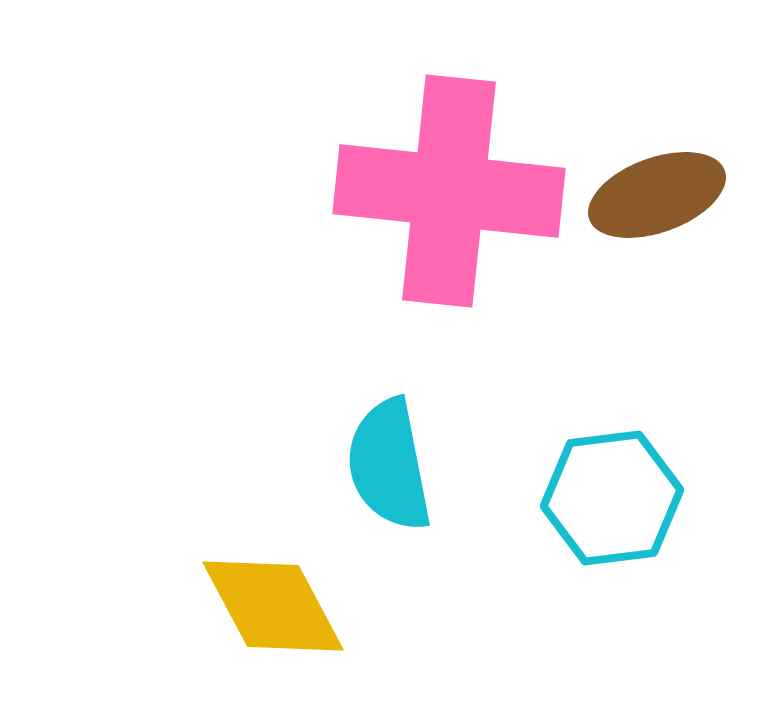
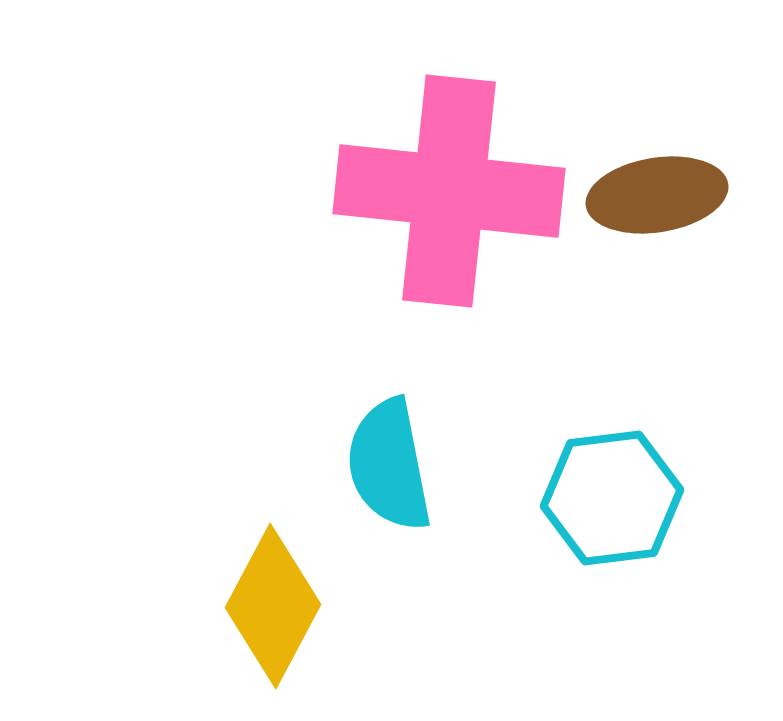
brown ellipse: rotated 11 degrees clockwise
yellow diamond: rotated 56 degrees clockwise
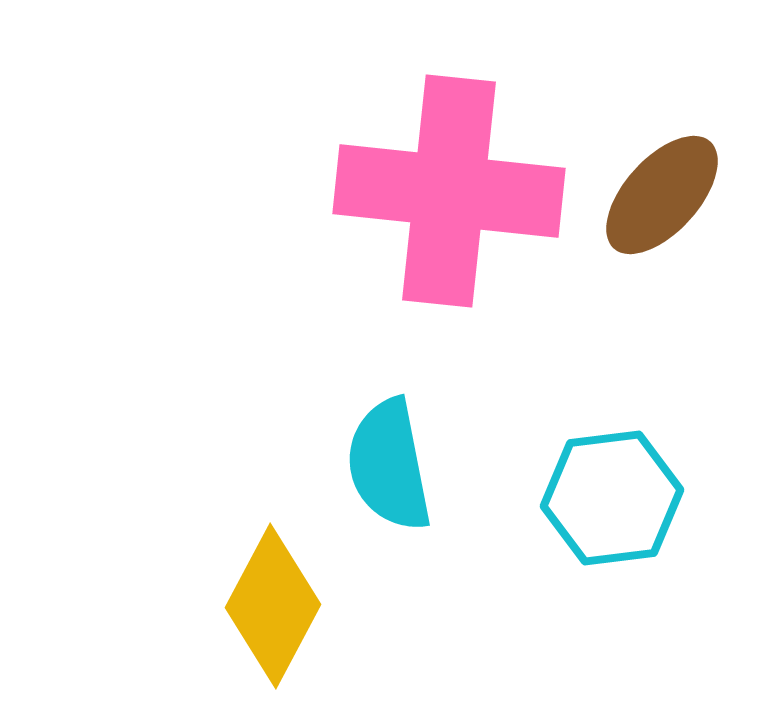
brown ellipse: moved 5 px right; rotated 39 degrees counterclockwise
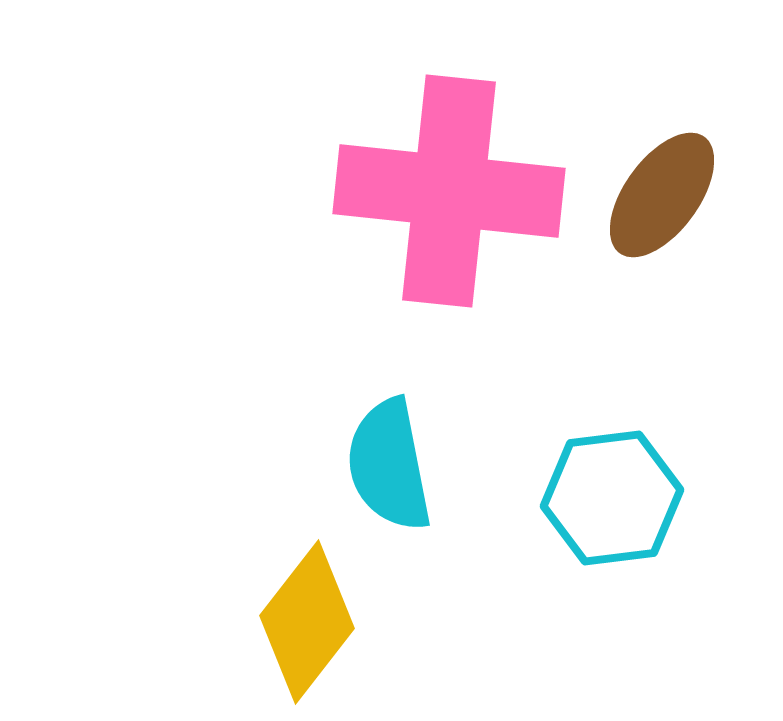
brown ellipse: rotated 6 degrees counterclockwise
yellow diamond: moved 34 px right, 16 px down; rotated 10 degrees clockwise
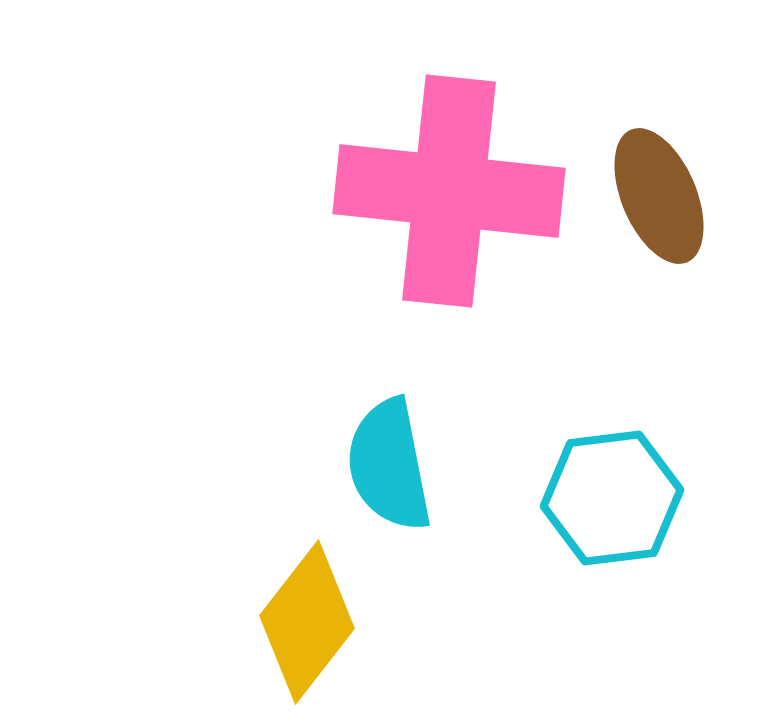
brown ellipse: moved 3 px left, 1 px down; rotated 59 degrees counterclockwise
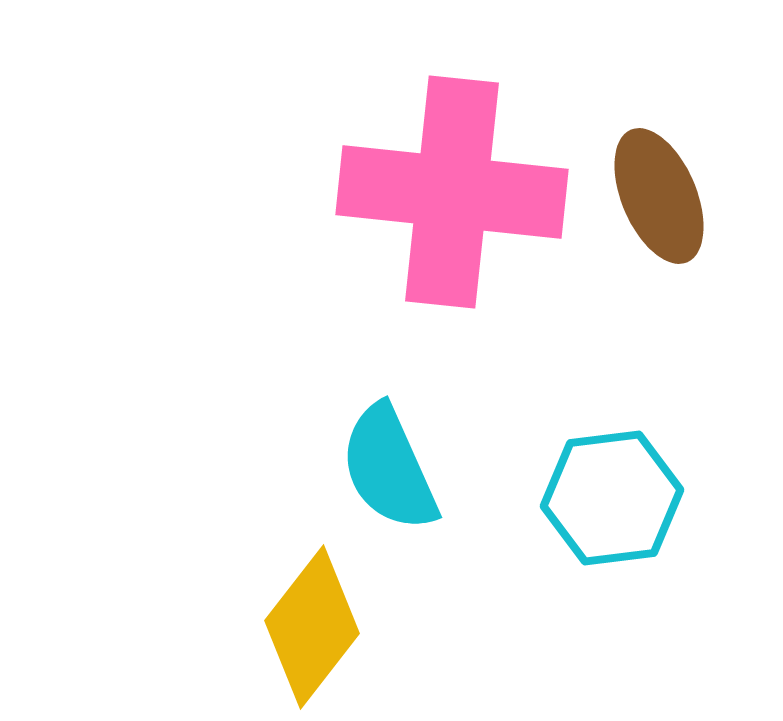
pink cross: moved 3 px right, 1 px down
cyan semicircle: moved 3 px down; rotated 13 degrees counterclockwise
yellow diamond: moved 5 px right, 5 px down
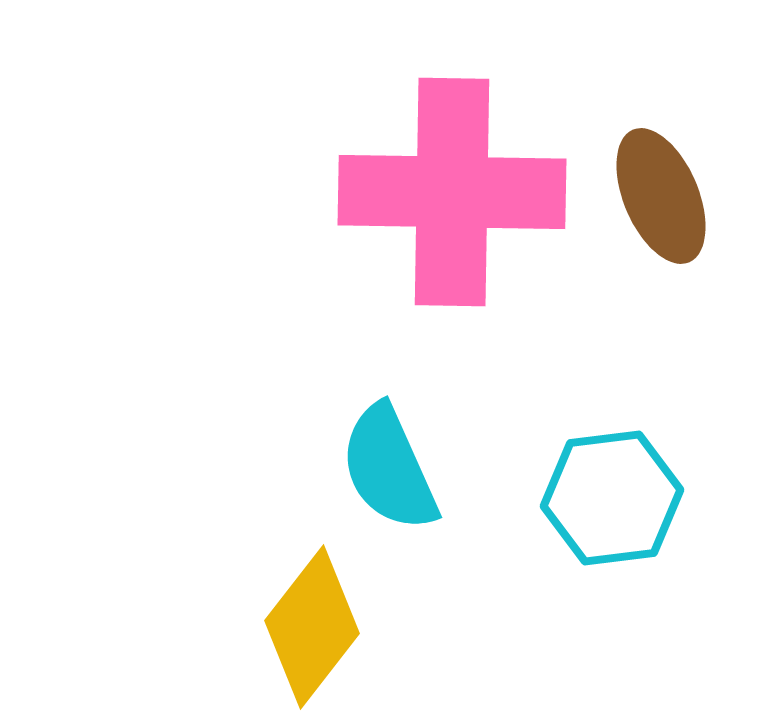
pink cross: rotated 5 degrees counterclockwise
brown ellipse: moved 2 px right
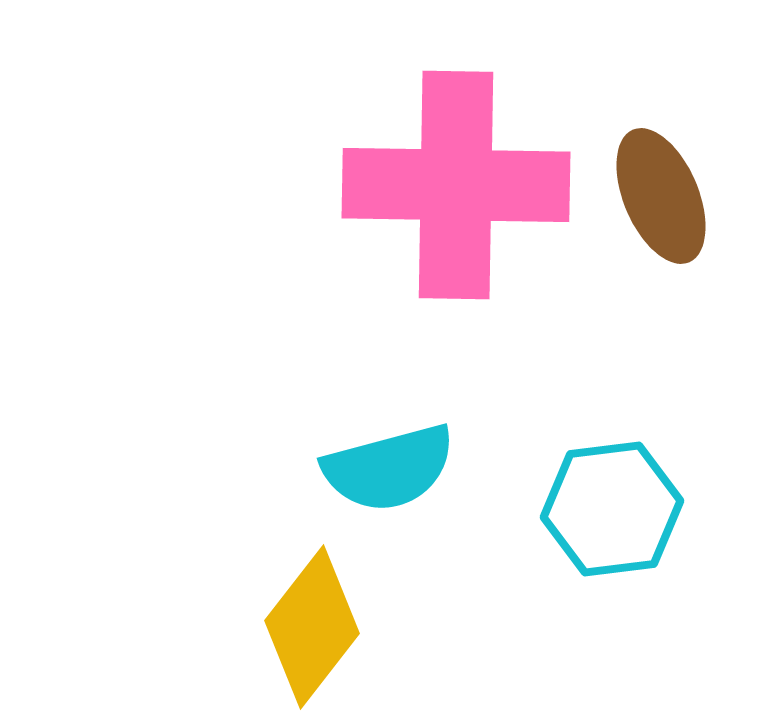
pink cross: moved 4 px right, 7 px up
cyan semicircle: rotated 81 degrees counterclockwise
cyan hexagon: moved 11 px down
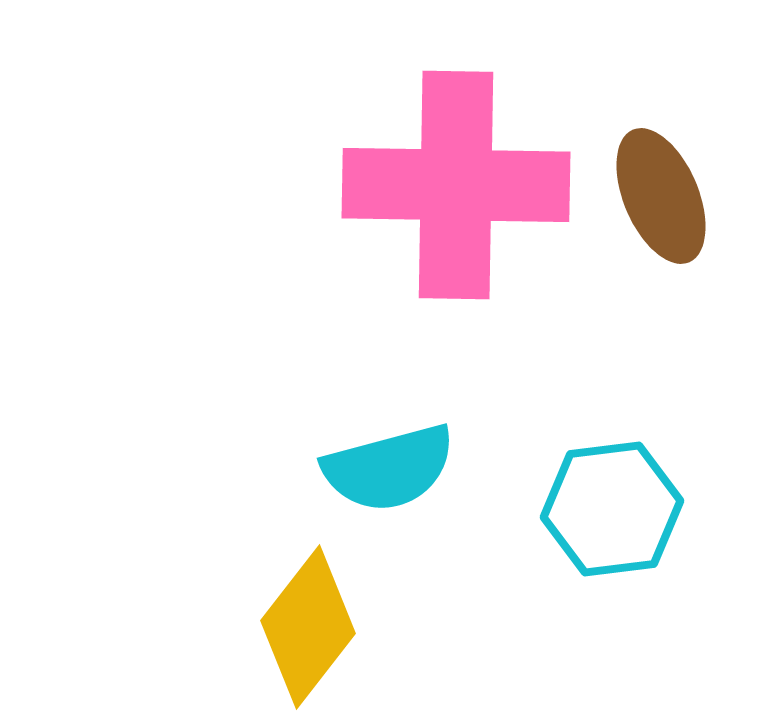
yellow diamond: moved 4 px left
